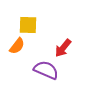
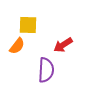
red arrow: moved 3 px up; rotated 18 degrees clockwise
purple semicircle: rotated 70 degrees clockwise
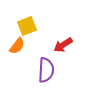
yellow square: moved 1 px left, 1 px down; rotated 24 degrees counterclockwise
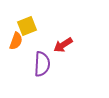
orange semicircle: moved 1 px left, 5 px up; rotated 18 degrees counterclockwise
purple semicircle: moved 4 px left, 6 px up
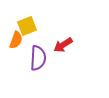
orange semicircle: moved 1 px up
purple semicircle: moved 4 px left, 6 px up
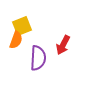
yellow square: moved 5 px left
red arrow: rotated 30 degrees counterclockwise
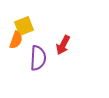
yellow square: moved 2 px right
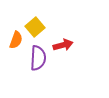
yellow square: moved 11 px right, 1 px down; rotated 18 degrees counterclockwise
red arrow: rotated 132 degrees counterclockwise
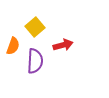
orange semicircle: moved 3 px left, 6 px down
purple semicircle: moved 3 px left, 3 px down
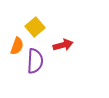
orange semicircle: moved 4 px right
